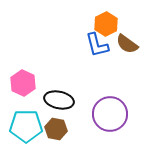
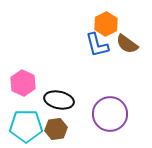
brown hexagon: rotated 20 degrees counterclockwise
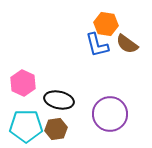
orange hexagon: rotated 25 degrees counterclockwise
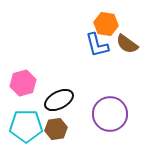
pink hexagon: rotated 20 degrees clockwise
black ellipse: rotated 40 degrees counterclockwise
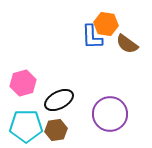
blue L-shape: moved 5 px left, 8 px up; rotated 12 degrees clockwise
brown hexagon: moved 1 px down
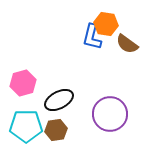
blue L-shape: rotated 16 degrees clockwise
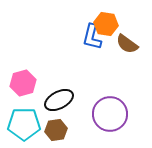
cyan pentagon: moved 2 px left, 2 px up
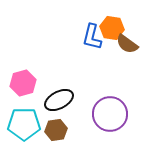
orange hexagon: moved 6 px right, 4 px down
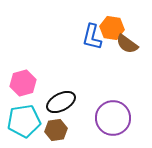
black ellipse: moved 2 px right, 2 px down
purple circle: moved 3 px right, 4 px down
cyan pentagon: moved 3 px up; rotated 8 degrees counterclockwise
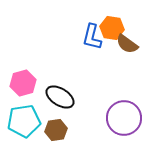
black ellipse: moved 1 px left, 5 px up; rotated 60 degrees clockwise
purple circle: moved 11 px right
